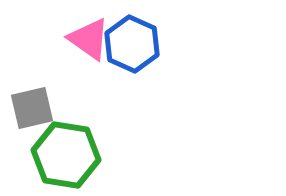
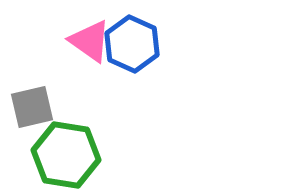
pink triangle: moved 1 px right, 2 px down
gray square: moved 1 px up
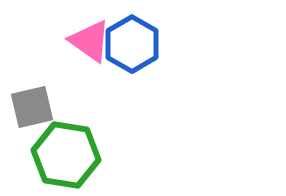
blue hexagon: rotated 6 degrees clockwise
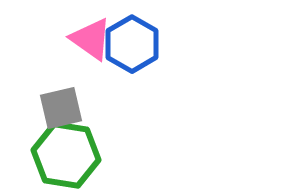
pink triangle: moved 1 px right, 2 px up
gray square: moved 29 px right, 1 px down
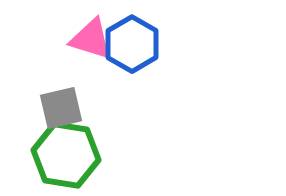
pink triangle: rotated 18 degrees counterclockwise
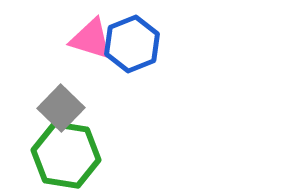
blue hexagon: rotated 8 degrees clockwise
gray square: rotated 33 degrees counterclockwise
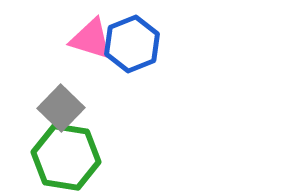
green hexagon: moved 2 px down
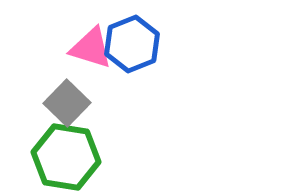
pink triangle: moved 9 px down
gray square: moved 6 px right, 5 px up
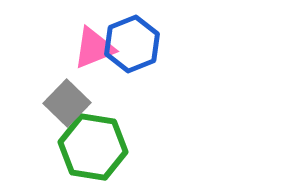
pink triangle: moved 3 px right; rotated 39 degrees counterclockwise
green hexagon: moved 27 px right, 10 px up
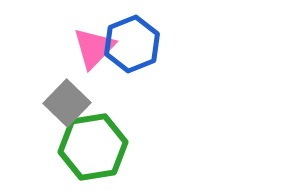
pink triangle: rotated 24 degrees counterclockwise
green hexagon: rotated 18 degrees counterclockwise
